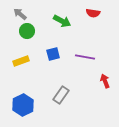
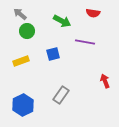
purple line: moved 15 px up
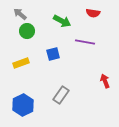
yellow rectangle: moved 2 px down
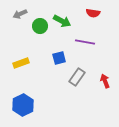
gray arrow: rotated 64 degrees counterclockwise
green circle: moved 13 px right, 5 px up
blue square: moved 6 px right, 4 px down
gray rectangle: moved 16 px right, 18 px up
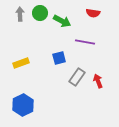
gray arrow: rotated 112 degrees clockwise
green circle: moved 13 px up
red arrow: moved 7 px left
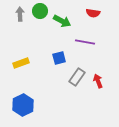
green circle: moved 2 px up
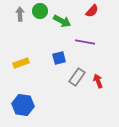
red semicircle: moved 1 px left, 2 px up; rotated 56 degrees counterclockwise
blue hexagon: rotated 25 degrees counterclockwise
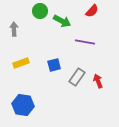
gray arrow: moved 6 px left, 15 px down
blue square: moved 5 px left, 7 px down
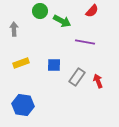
blue square: rotated 16 degrees clockwise
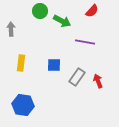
gray arrow: moved 3 px left
yellow rectangle: rotated 63 degrees counterclockwise
